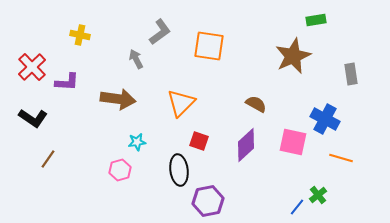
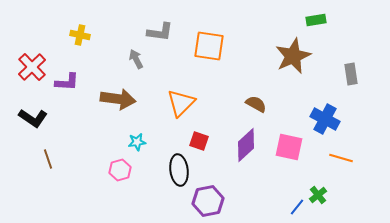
gray L-shape: rotated 44 degrees clockwise
pink square: moved 4 px left, 5 px down
brown line: rotated 54 degrees counterclockwise
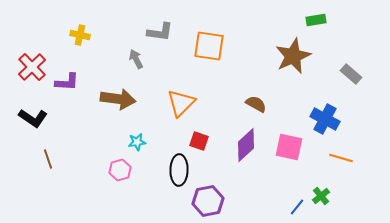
gray rectangle: rotated 40 degrees counterclockwise
black ellipse: rotated 8 degrees clockwise
green cross: moved 3 px right, 1 px down
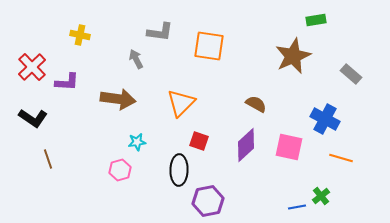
blue line: rotated 42 degrees clockwise
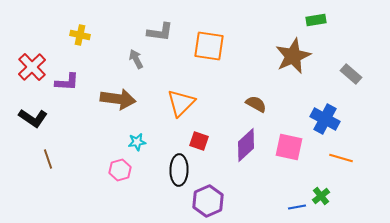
purple hexagon: rotated 12 degrees counterclockwise
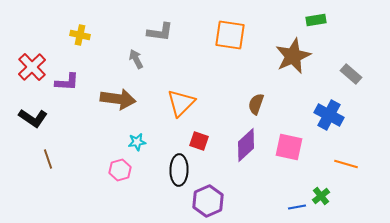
orange square: moved 21 px right, 11 px up
brown semicircle: rotated 100 degrees counterclockwise
blue cross: moved 4 px right, 4 px up
orange line: moved 5 px right, 6 px down
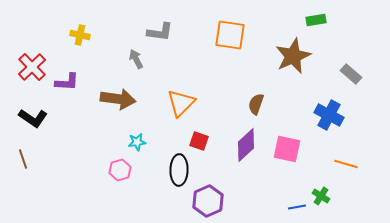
pink square: moved 2 px left, 2 px down
brown line: moved 25 px left
green cross: rotated 18 degrees counterclockwise
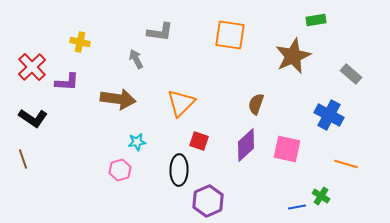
yellow cross: moved 7 px down
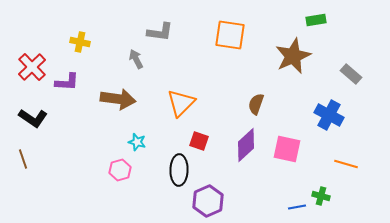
cyan star: rotated 24 degrees clockwise
green cross: rotated 18 degrees counterclockwise
